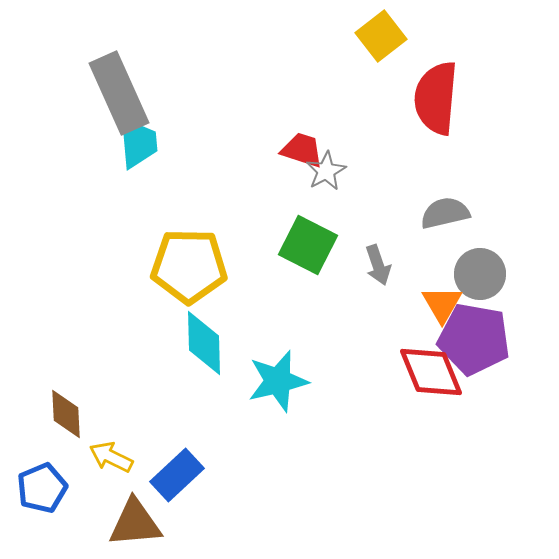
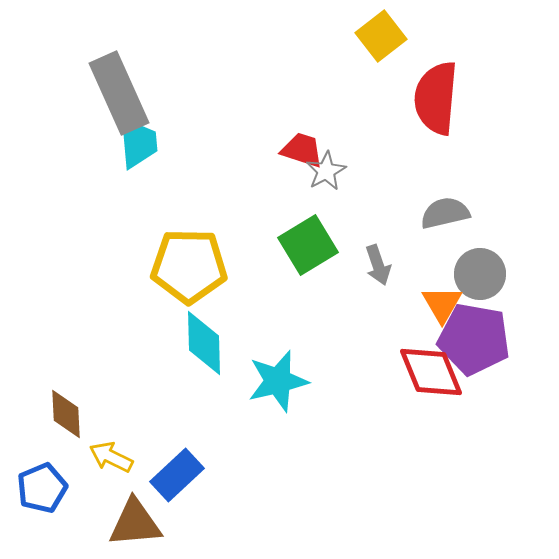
green square: rotated 32 degrees clockwise
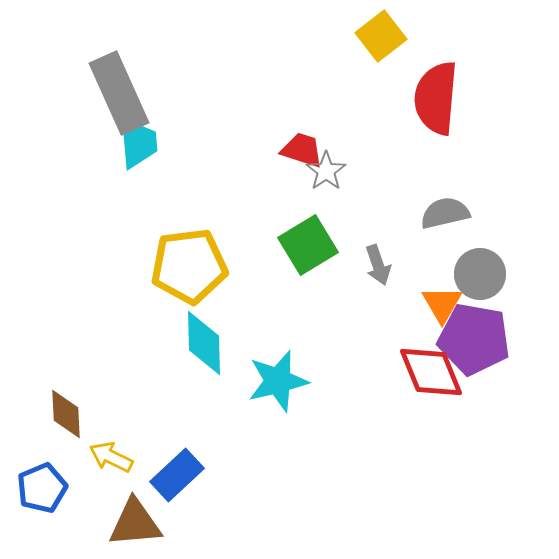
gray star: rotated 6 degrees counterclockwise
yellow pentagon: rotated 8 degrees counterclockwise
